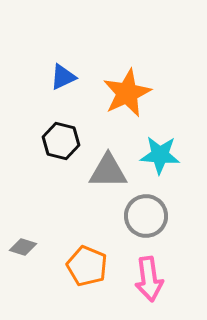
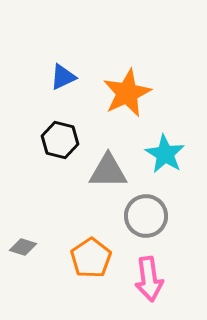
black hexagon: moved 1 px left, 1 px up
cyan star: moved 5 px right, 1 px up; rotated 27 degrees clockwise
orange pentagon: moved 4 px right, 8 px up; rotated 15 degrees clockwise
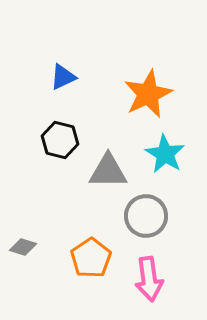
orange star: moved 21 px right, 1 px down
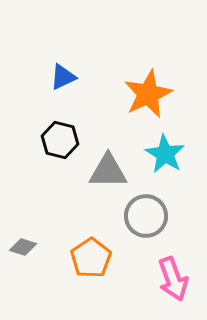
pink arrow: moved 24 px right; rotated 12 degrees counterclockwise
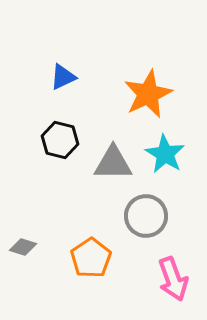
gray triangle: moved 5 px right, 8 px up
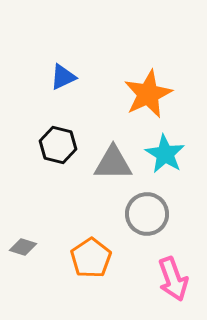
black hexagon: moved 2 px left, 5 px down
gray circle: moved 1 px right, 2 px up
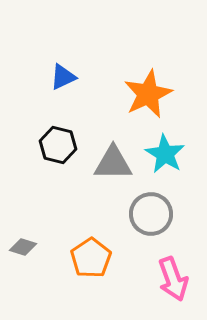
gray circle: moved 4 px right
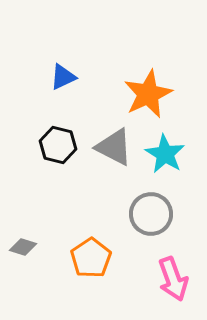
gray triangle: moved 1 px right, 16 px up; rotated 27 degrees clockwise
